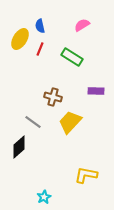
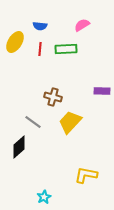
blue semicircle: rotated 72 degrees counterclockwise
yellow ellipse: moved 5 px left, 3 px down
red line: rotated 16 degrees counterclockwise
green rectangle: moved 6 px left, 8 px up; rotated 35 degrees counterclockwise
purple rectangle: moved 6 px right
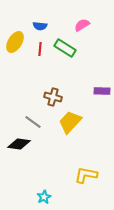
green rectangle: moved 1 px left, 1 px up; rotated 35 degrees clockwise
black diamond: moved 3 px up; rotated 50 degrees clockwise
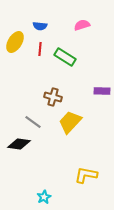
pink semicircle: rotated 14 degrees clockwise
green rectangle: moved 9 px down
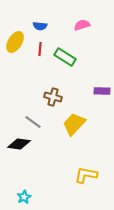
yellow trapezoid: moved 4 px right, 2 px down
cyan star: moved 20 px left
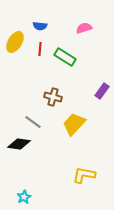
pink semicircle: moved 2 px right, 3 px down
purple rectangle: rotated 56 degrees counterclockwise
yellow L-shape: moved 2 px left
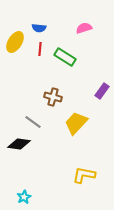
blue semicircle: moved 1 px left, 2 px down
yellow trapezoid: moved 2 px right, 1 px up
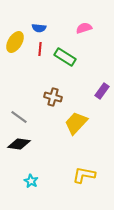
gray line: moved 14 px left, 5 px up
cyan star: moved 7 px right, 16 px up; rotated 16 degrees counterclockwise
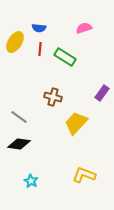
purple rectangle: moved 2 px down
yellow L-shape: rotated 10 degrees clockwise
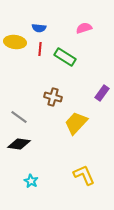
yellow ellipse: rotated 65 degrees clockwise
yellow L-shape: rotated 45 degrees clockwise
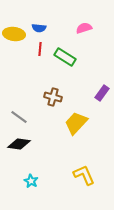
yellow ellipse: moved 1 px left, 8 px up
